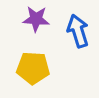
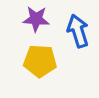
yellow pentagon: moved 7 px right, 7 px up
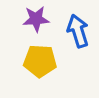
purple star: rotated 8 degrees counterclockwise
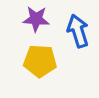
purple star: rotated 8 degrees clockwise
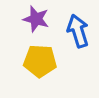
purple star: rotated 12 degrees clockwise
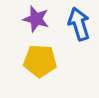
blue arrow: moved 1 px right, 7 px up
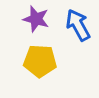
blue arrow: moved 1 px left, 1 px down; rotated 12 degrees counterclockwise
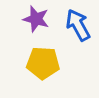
yellow pentagon: moved 3 px right, 2 px down
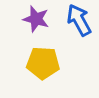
blue arrow: moved 1 px right, 5 px up
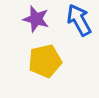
yellow pentagon: moved 2 px right, 2 px up; rotated 16 degrees counterclockwise
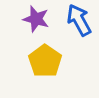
yellow pentagon: rotated 24 degrees counterclockwise
